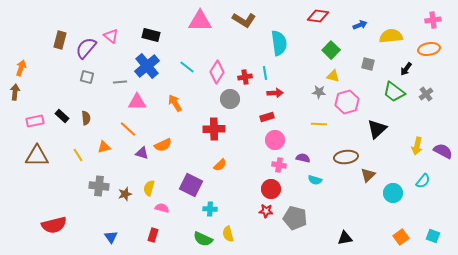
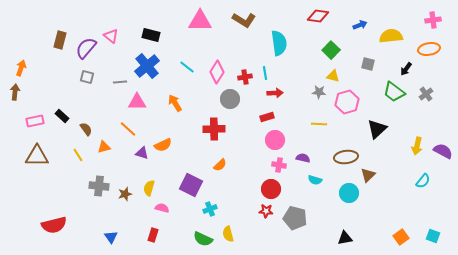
brown semicircle at (86, 118): moved 11 px down; rotated 32 degrees counterclockwise
cyan circle at (393, 193): moved 44 px left
cyan cross at (210, 209): rotated 24 degrees counterclockwise
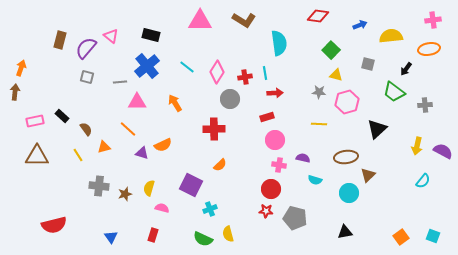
yellow triangle at (333, 76): moved 3 px right, 1 px up
gray cross at (426, 94): moved 1 px left, 11 px down; rotated 32 degrees clockwise
black triangle at (345, 238): moved 6 px up
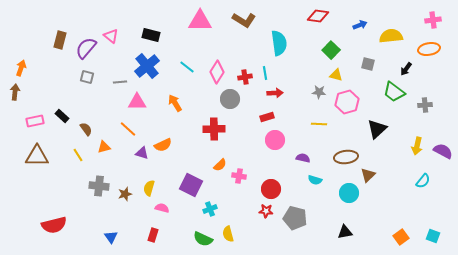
pink cross at (279, 165): moved 40 px left, 11 px down
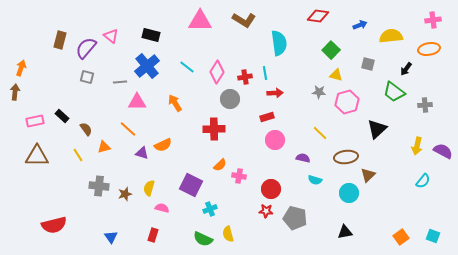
yellow line at (319, 124): moved 1 px right, 9 px down; rotated 42 degrees clockwise
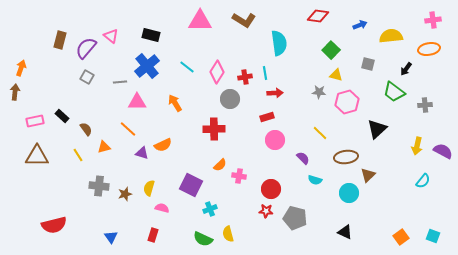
gray square at (87, 77): rotated 16 degrees clockwise
purple semicircle at (303, 158): rotated 32 degrees clockwise
black triangle at (345, 232): rotated 35 degrees clockwise
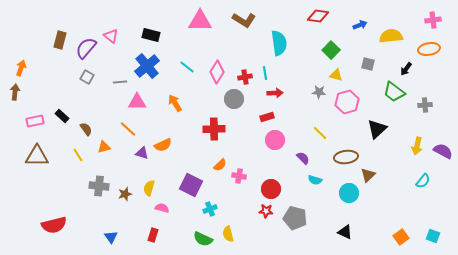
gray circle at (230, 99): moved 4 px right
